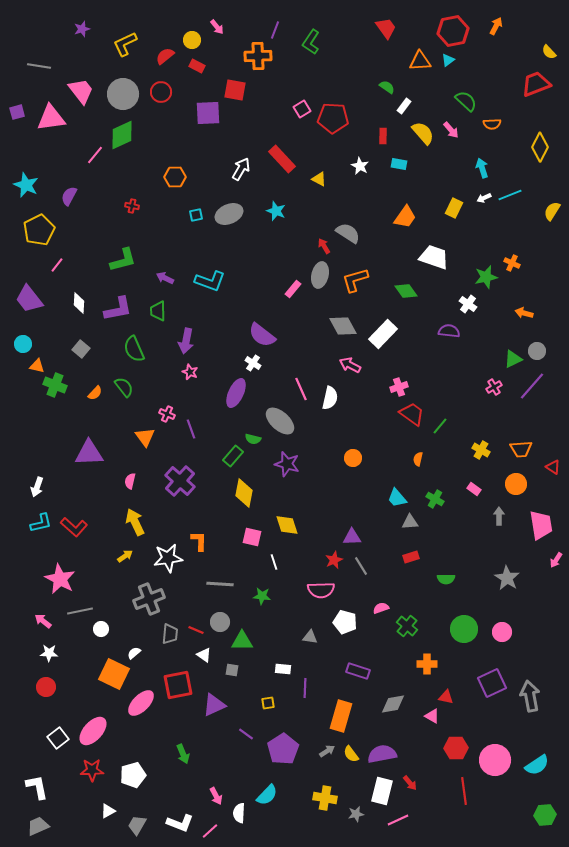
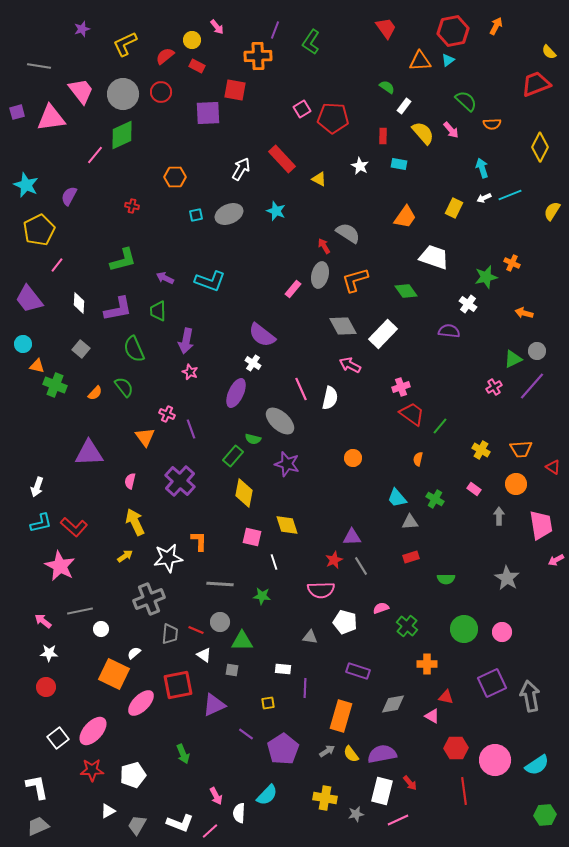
pink cross at (399, 387): moved 2 px right
pink arrow at (556, 560): rotated 28 degrees clockwise
pink star at (60, 579): moved 13 px up
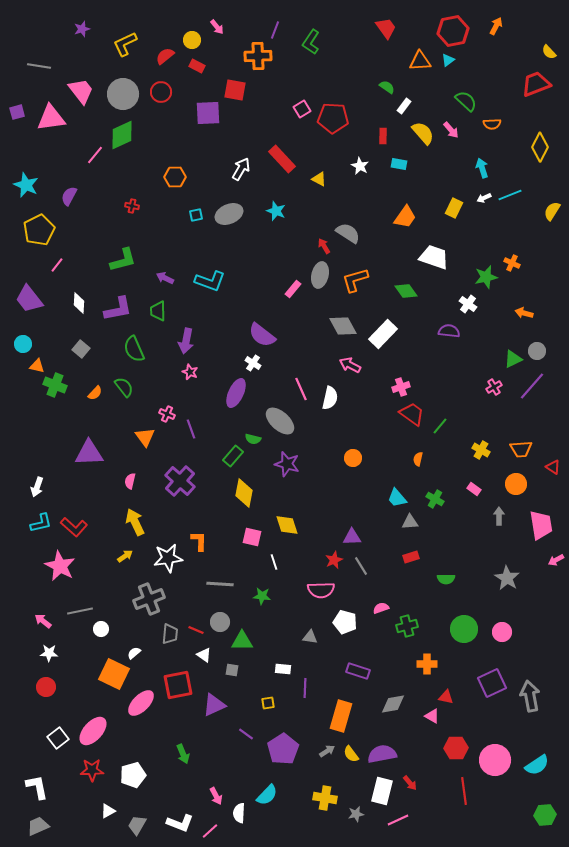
green cross at (407, 626): rotated 35 degrees clockwise
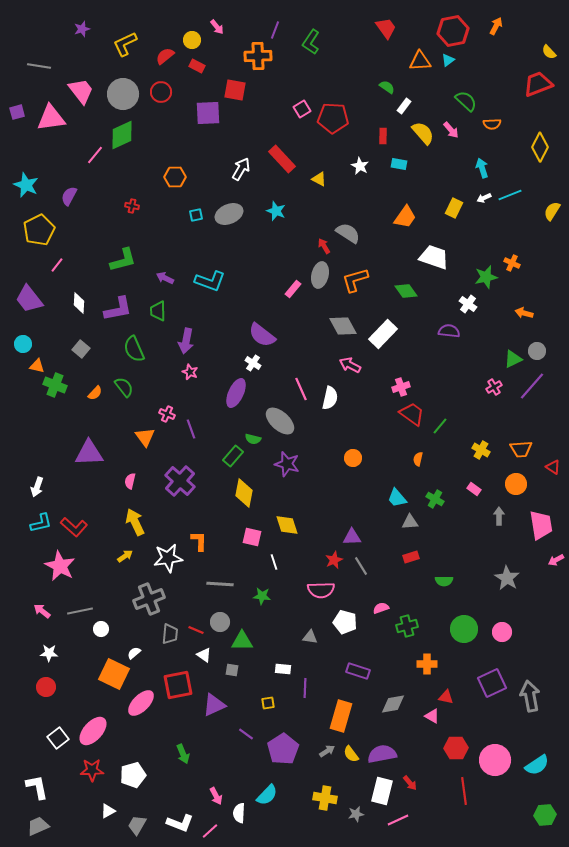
red trapezoid at (536, 84): moved 2 px right
green semicircle at (446, 579): moved 2 px left, 2 px down
pink arrow at (43, 621): moved 1 px left, 10 px up
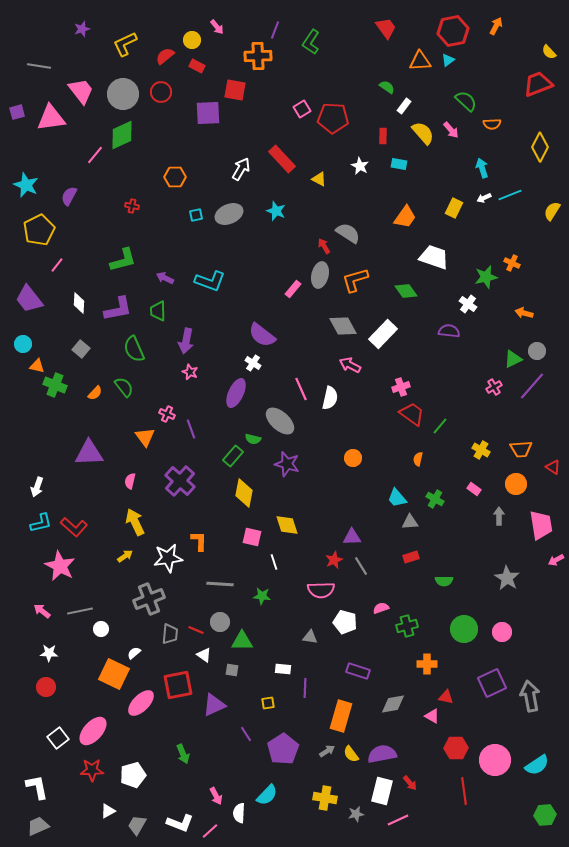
purple line at (246, 734): rotated 21 degrees clockwise
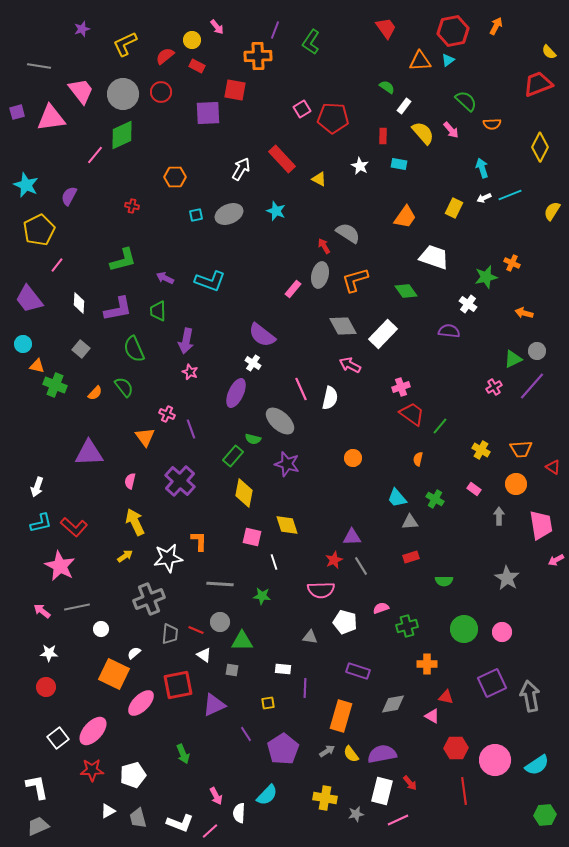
gray line at (80, 611): moved 3 px left, 4 px up
gray trapezoid at (137, 825): moved 1 px right, 7 px up; rotated 45 degrees counterclockwise
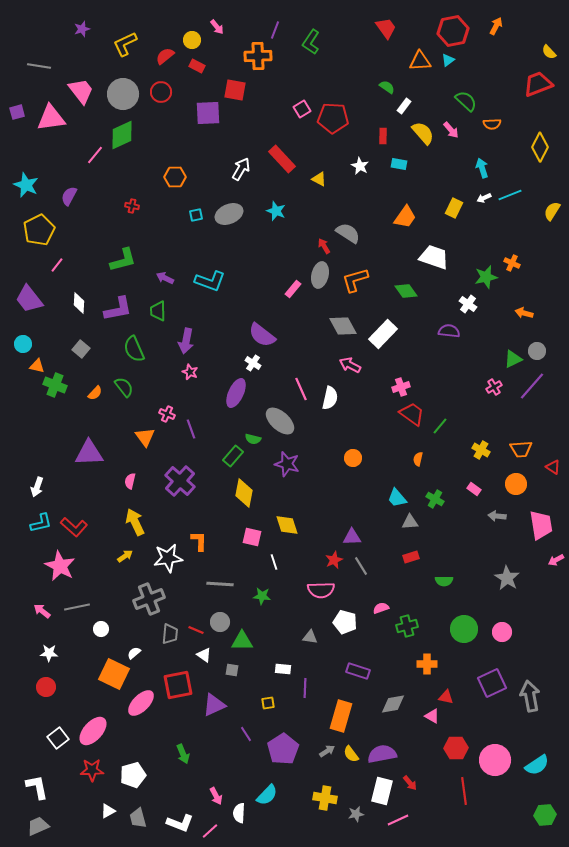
gray arrow at (499, 516): moved 2 px left; rotated 84 degrees counterclockwise
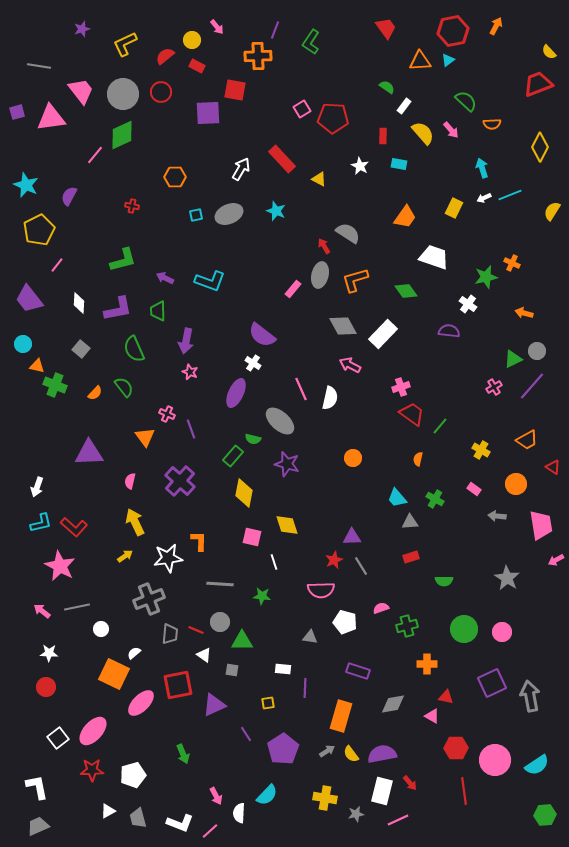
orange trapezoid at (521, 449): moved 6 px right, 9 px up; rotated 25 degrees counterclockwise
